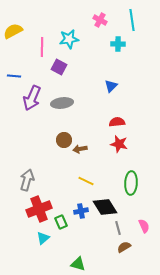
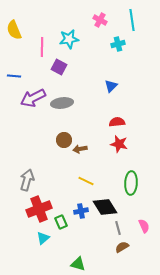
yellow semicircle: moved 1 px right, 1 px up; rotated 84 degrees counterclockwise
cyan cross: rotated 16 degrees counterclockwise
purple arrow: moved 1 px right; rotated 40 degrees clockwise
brown semicircle: moved 2 px left
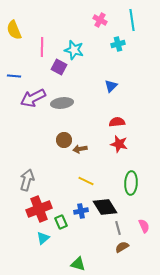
cyan star: moved 5 px right, 11 px down; rotated 24 degrees clockwise
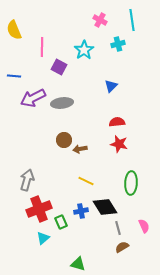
cyan star: moved 10 px right; rotated 24 degrees clockwise
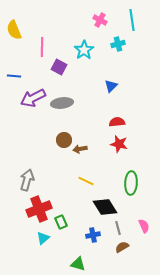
blue cross: moved 12 px right, 24 px down
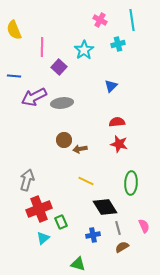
purple square: rotated 14 degrees clockwise
purple arrow: moved 1 px right, 1 px up
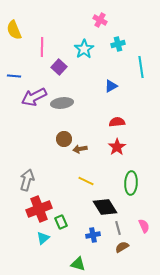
cyan line: moved 9 px right, 47 px down
cyan star: moved 1 px up
blue triangle: rotated 16 degrees clockwise
brown circle: moved 1 px up
red star: moved 2 px left, 3 px down; rotated 24 degrees clockwise
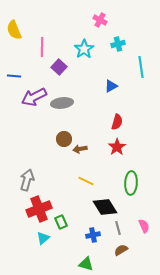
red semicircle: rotated 112 degrees clockwise
brown semicircle: moved 1 px left, 3 px down
green triangle: moved 8 px right
